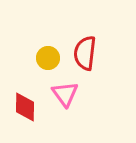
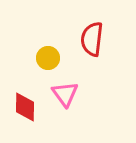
red semicircle: moved 7 px right, 14 px up
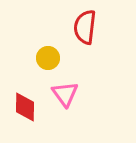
red semicircle: moved 7 px left, 12 px up
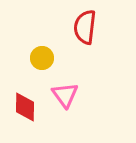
yellow circle: moved 6 px left
pink triangle: moved 1 px down
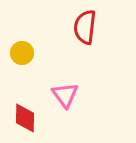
yellow circle: moved 20 px left, 5 px up
red diamond: moved 11 px down
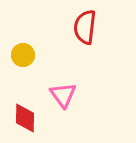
yellow circle: moved 1 px right, 2 px down
pink triangle: moved 2 px left
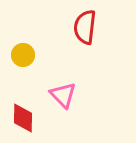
pink triangle: rotated 8 degrees counterclockwise
red diamond: moved 2 px left
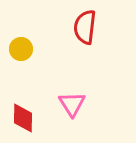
yellow circle: moved 2 px left, 6 px up
pink triangle: moved 9 px right, 9 px down; rotated 12 degrees clockwise
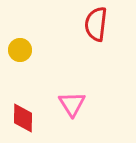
red semicircle: moved 11 px right, 3 px up
yellow circle: moved 1 px left, 1 px down
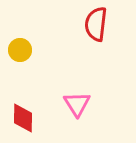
pink triangle: moved 5 px right
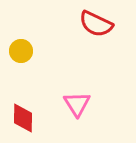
red semicircle: rotated 72 degrees counterclockwise
yellow circle: moved 1 px right, 1 px down
